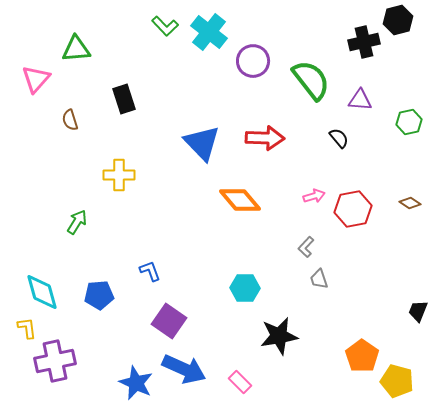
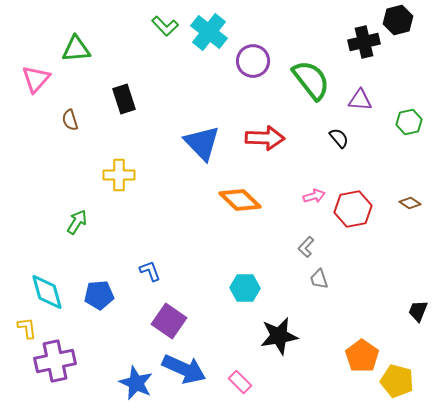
orange diamond: rotated 6 degrees counterclockwise
cyan diamond: moved 5 px right
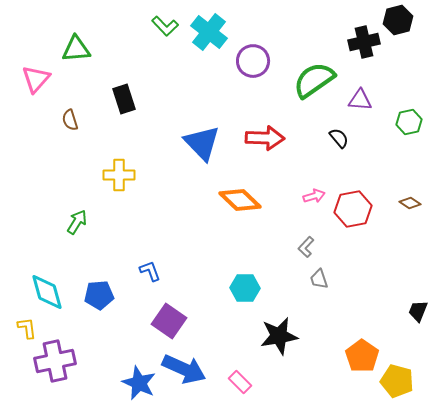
green semicircle: moved 3 px right; rotated 87 degrees counterclockwise
blue star: moved 3 px right
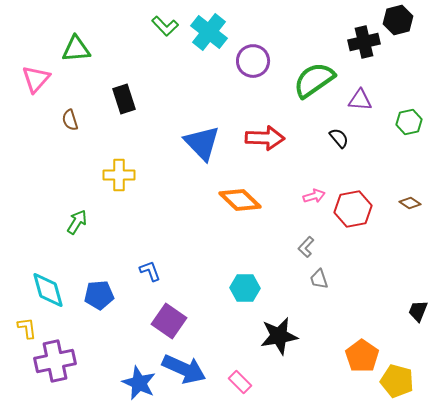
cyan diamond: moved 1 px right, 2 px up
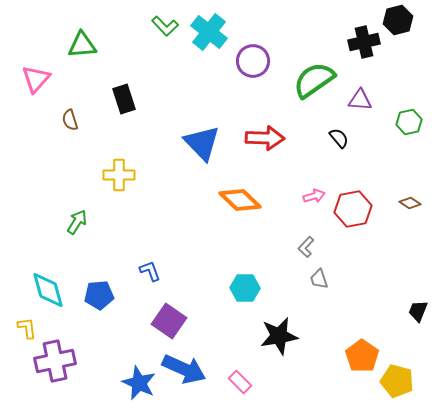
green triangle: moved 6 px right, 4 px up
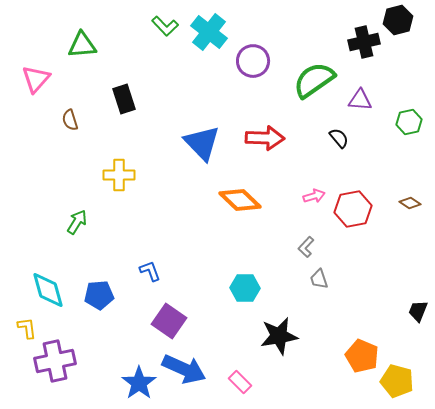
orange pentagon: rotated 12 degrees counterclockwise
blue star: rotated 12 degrees clockwise
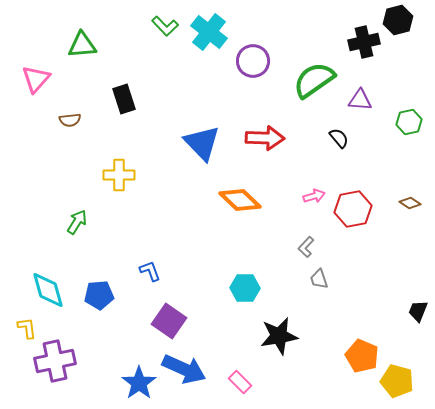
brown semicircle: rotated 80 degrees counterclockwise
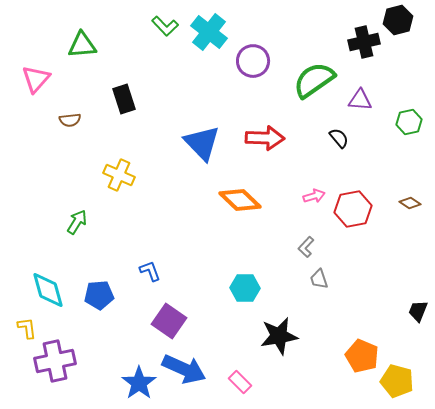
yellow cross: rotated 24 degrees clockwise
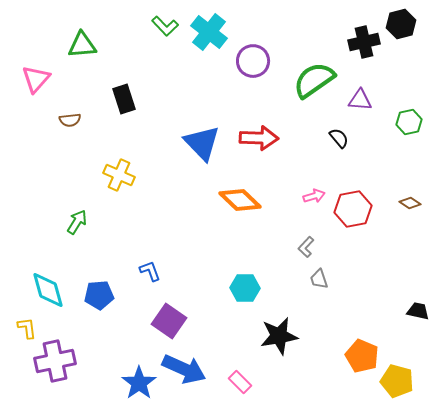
black hexagon: moved 3 px right, 4 px down
red arrow: moved 6 px left
black trapezoid: rotated 80 degrees clockwise
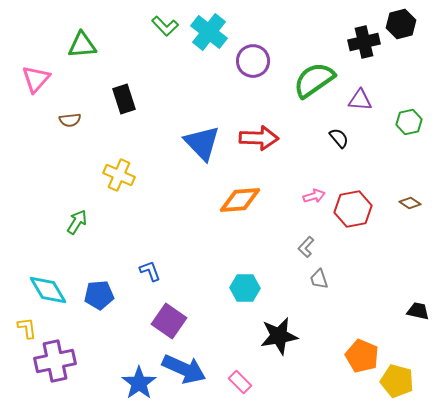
orange diamond: rotated 48 degrees counterclockwise
cyan diamond: rotated 15 degrees counterclockwise
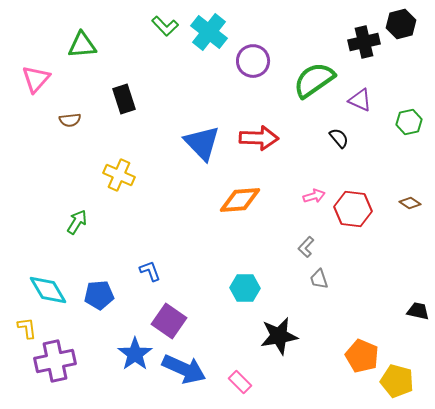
purple triangle: rotated 20 degrees clockwise
red hexagon: rotated 18 degrees clockwise
blue star: moved 4 px left, 29 px up
